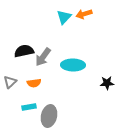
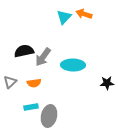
orange arrow: rotated 35 degrees clockwise
cyan rectangle: moved 2 px right
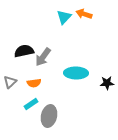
cyan ellipse: moved 3 px right, 8 px down
cyan rectangle: moved 3 px up; rotated 24 degrees counterclockwise
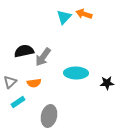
cyan rectangle: moved 13 px left, 2 px up
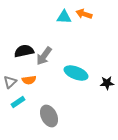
cyan triangle: rotated 49 degrees clockwise
gray arrow: moved 1 px right, 1 px up
cyan ellipse: rotated 20 degrees clockwise
orange semicircle: moved 5 px left, 3 px up
gray ellipse: rotated 40 degrees counterclockwise
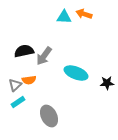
gray triangle: moved 5 px right, 3 px down
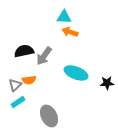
orange arrow: moved 14 px left, 18 px down
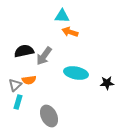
cyan triangle: moved 2 px left, 1 px up
cyan ellipse: rotated 10 degrees counterclockwise
cyan rectangle: rotated 40 degrees counterclockwise
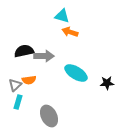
cyan triangle: rotated 14 degrees clockwise
gray arrow: rotated 126 degrees counterclockwise
cyan ellipse: rotated 20 degrees clockwise
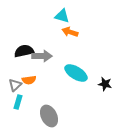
gray arrow: moved 2 px left
black star: moved 2 px left, 1 px down; rotated 16 degrees clockwise
